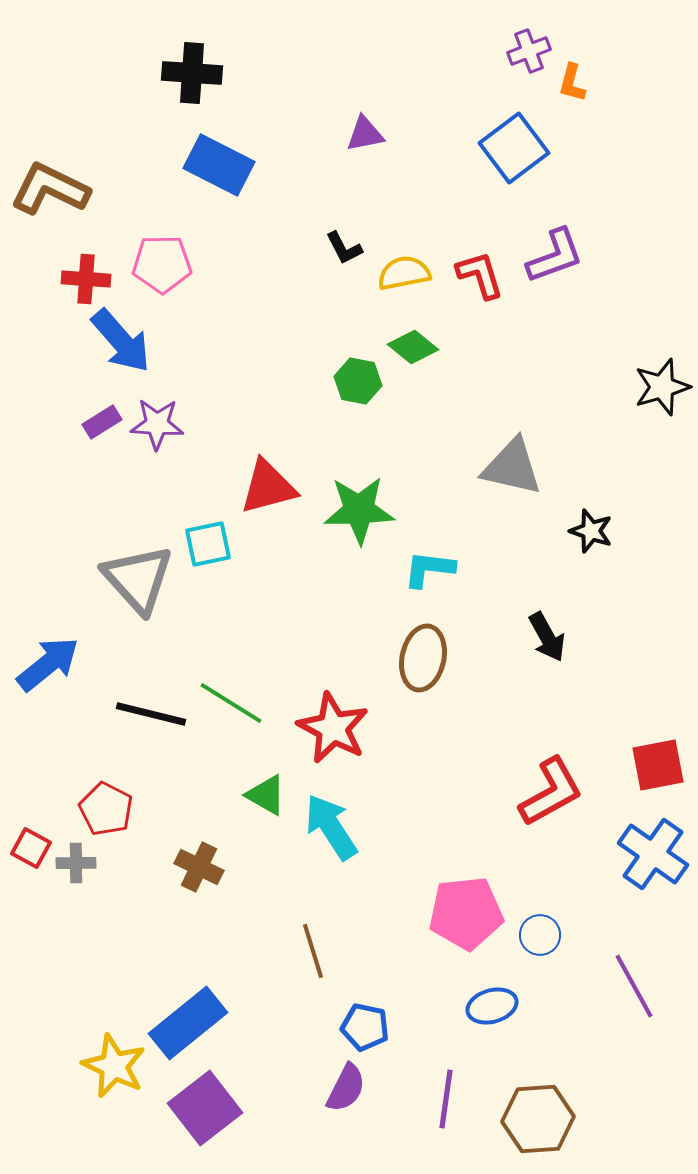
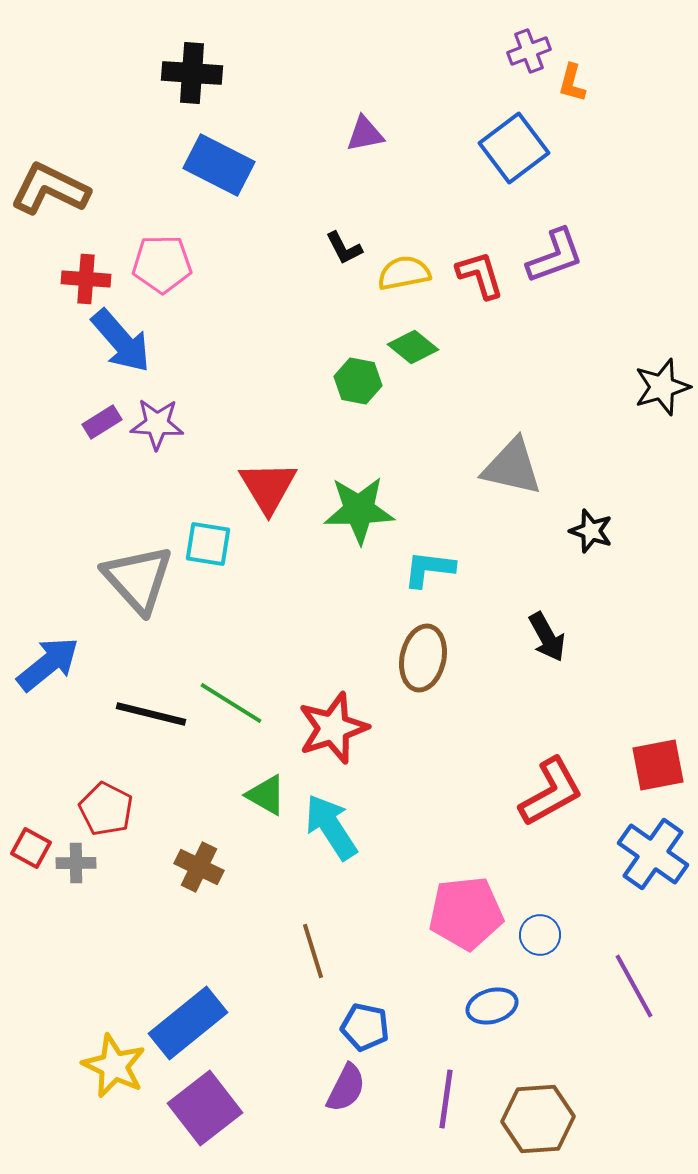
red triangle at (268, 487): rotated 46 degrees counterclockwise
cyan square at (208, 544): rotated 21 degrees clockwise
red star at (333, 728): rotated 26 degrees clockwise
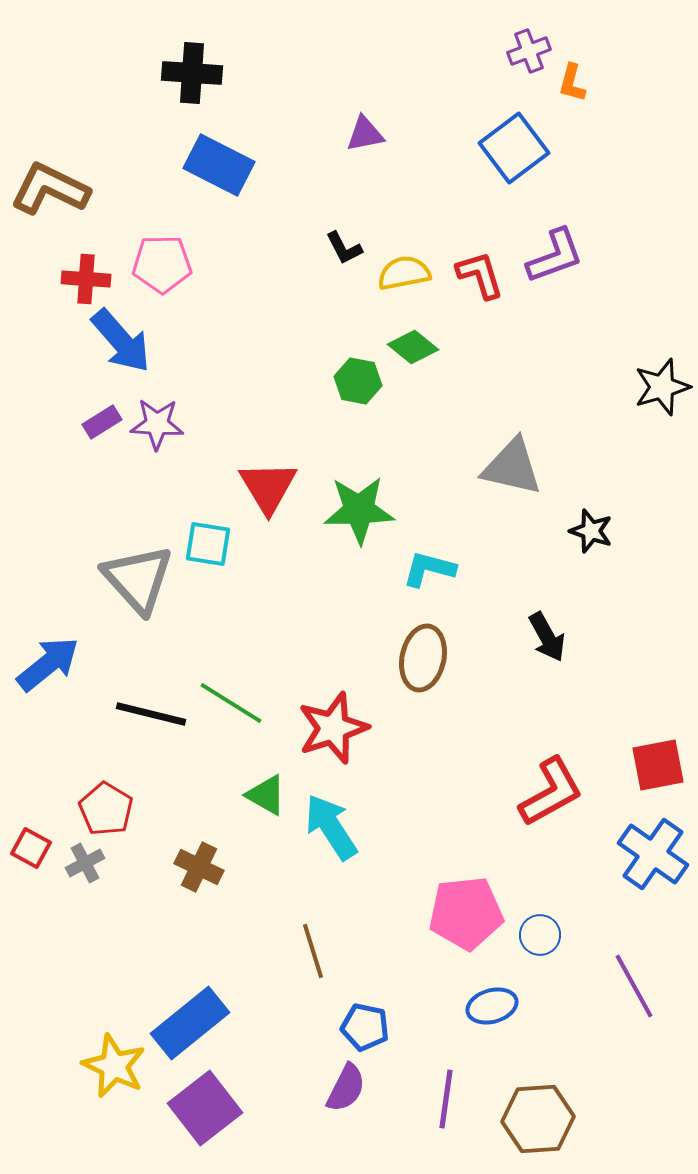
cyan L-shape at (429, 569): rotated 8 degrees clockwise
red pentagon at (106, 809): rotated 4 degrees clockwise
gray cross at (76, 863): moved 9 px right; rotated 27 degrees counterclockwise
blue rectangle at (188, 1023): moved 2 px right
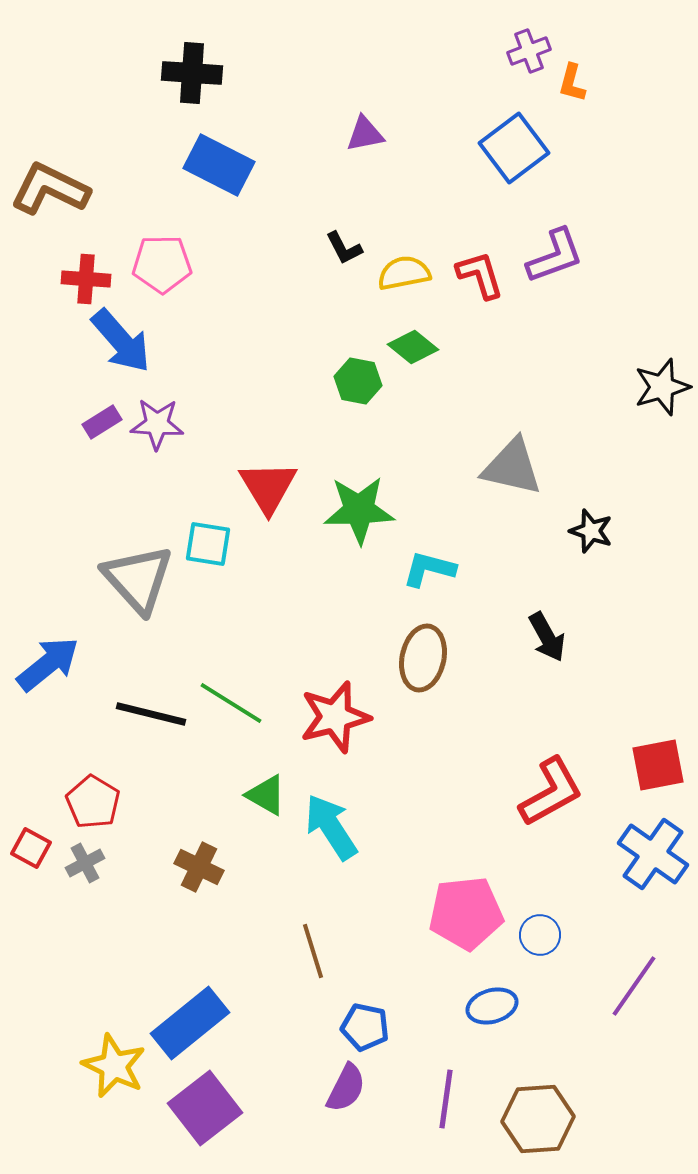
red star at (333, 728): moved 2 px right, 11 px up; rotated 4 degrees clockwise
red pentagon at (106, 809): moved 13 px left, 7 px up
purple line at (634, 986): rotated 64 degrees clockwise
